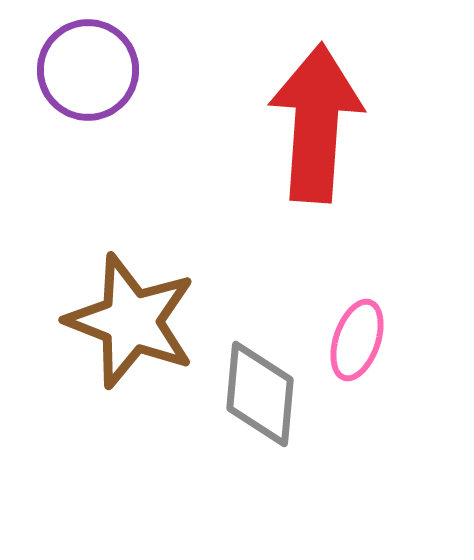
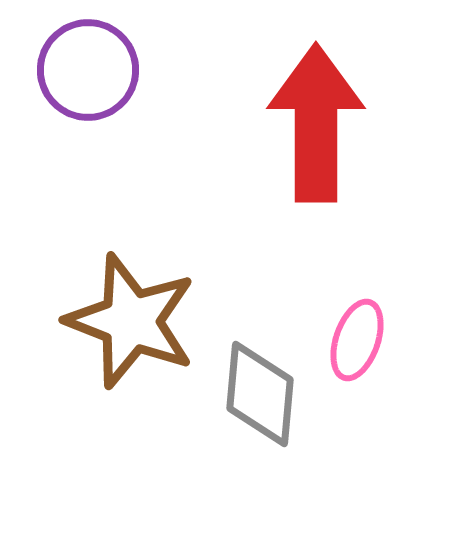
red arrow: rotated 4 degrees counterclockwise
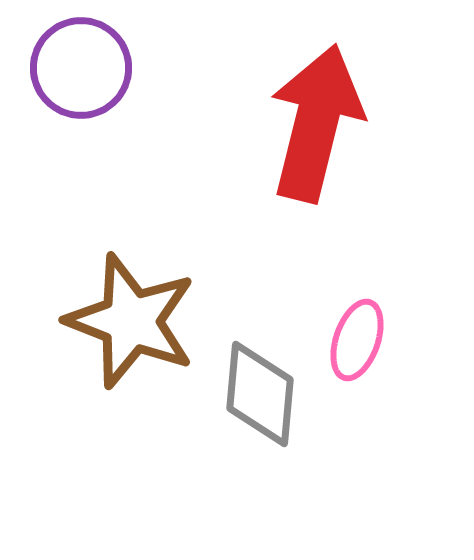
purple circle: moved 7 px left, 2 px up
red arrow: rotated 14 degrees clockwise
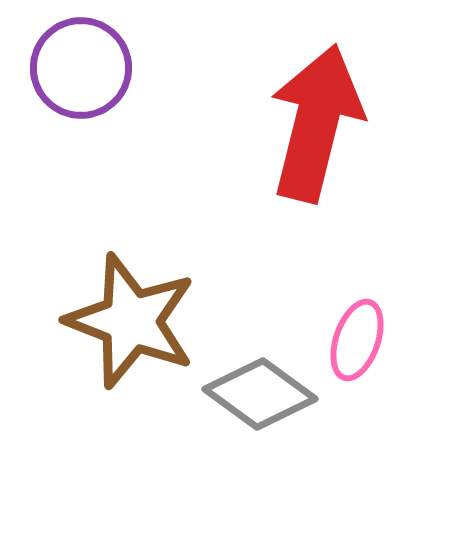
gray diamond: rotated 59 degrees counterclockwise
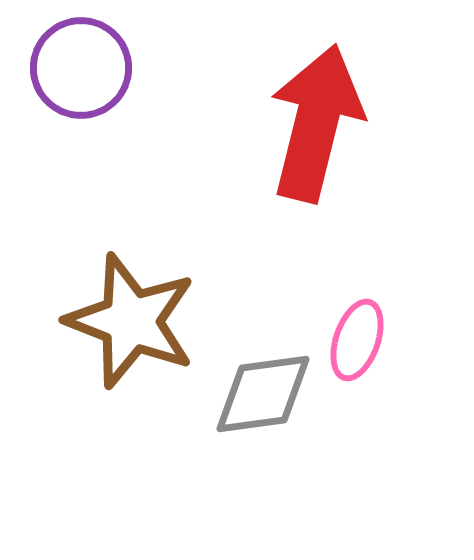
gray diamond: moved 3 px right; rotated 44 degrees counterclockwise
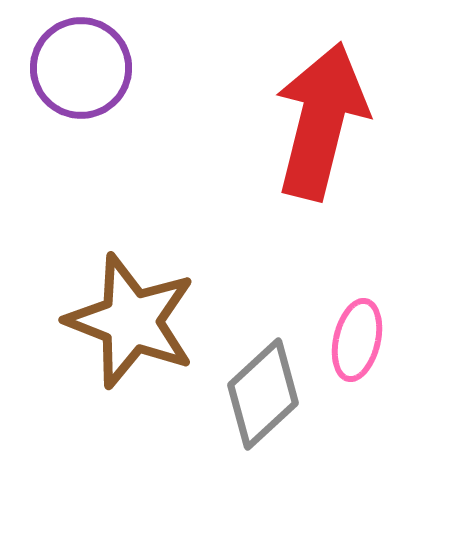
red arrow: moved 5 px right, 2 px up
pink ellipse: rotated 6 degrees counterclockwise
gray diamond: rotated 35 degrees counterclockwise
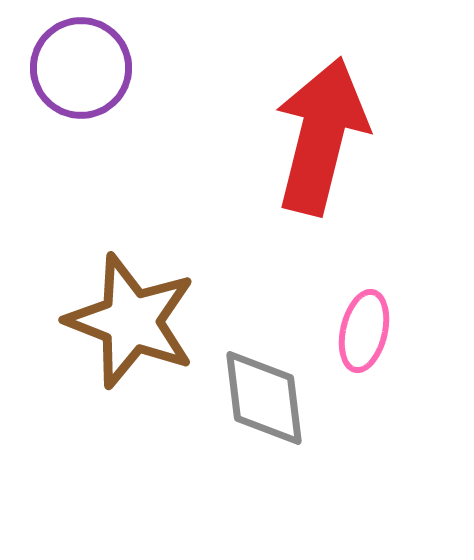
red arrow: moved 15 px down
pink ellipse: moved 7 px right, 9 px up
gray diamond: moved 1 px right, 4 px down; rotated 54 degrees counterclockwise
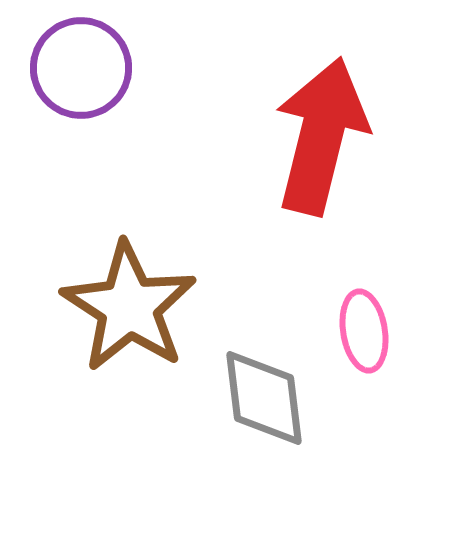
brown star: moved 2 px left, 14 px up; rotated 12 degrees clockwise
pink ellipse: rotated 22 degrees counterclockwise
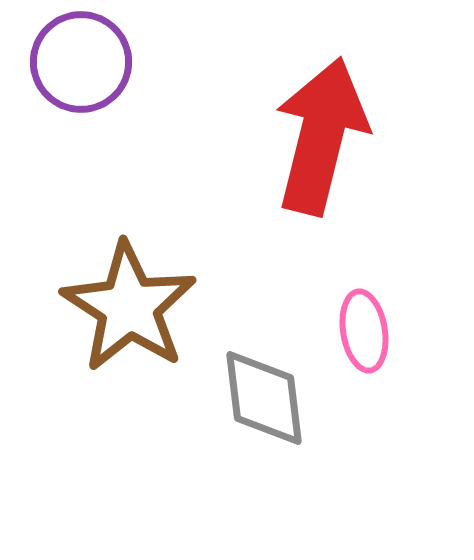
purple circle: moved 6 px up
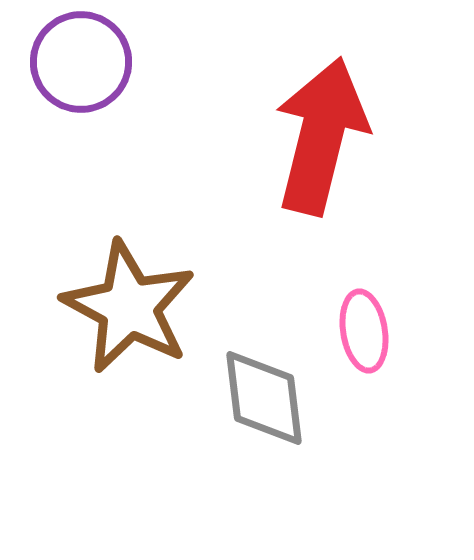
brown star: rotated 5 degrees counterclockwise
